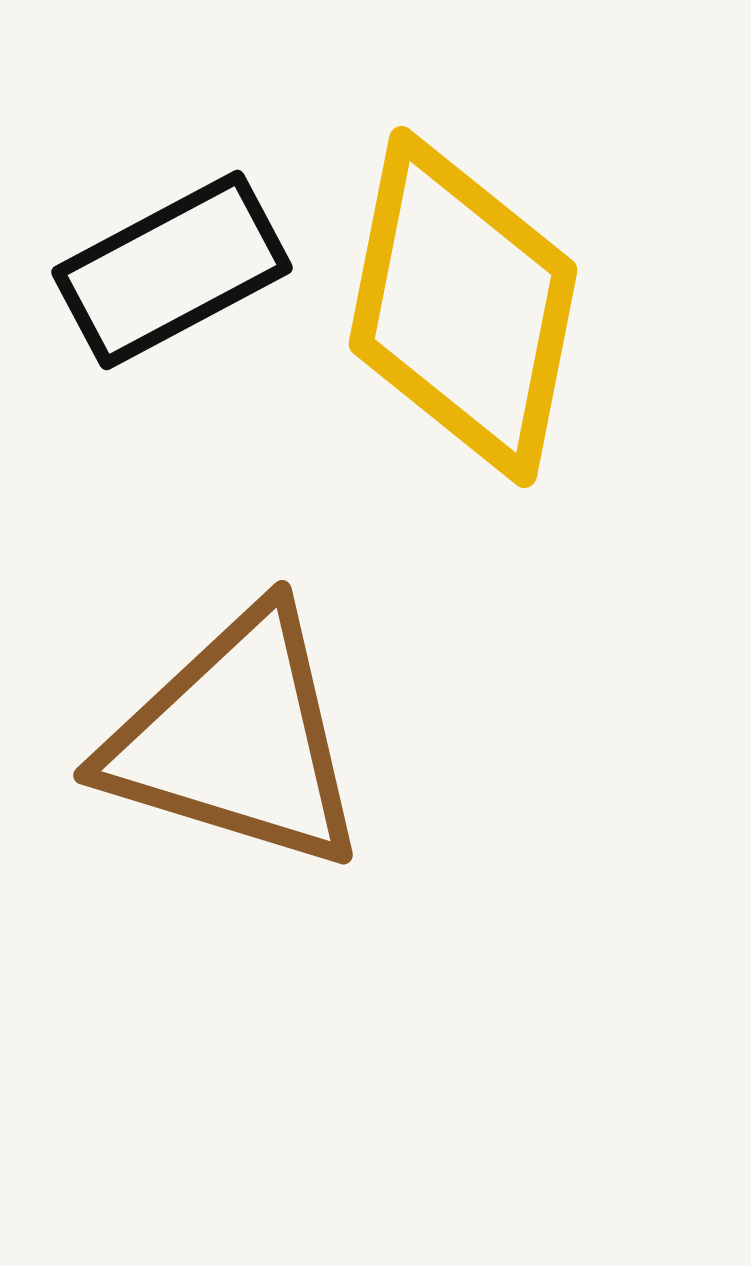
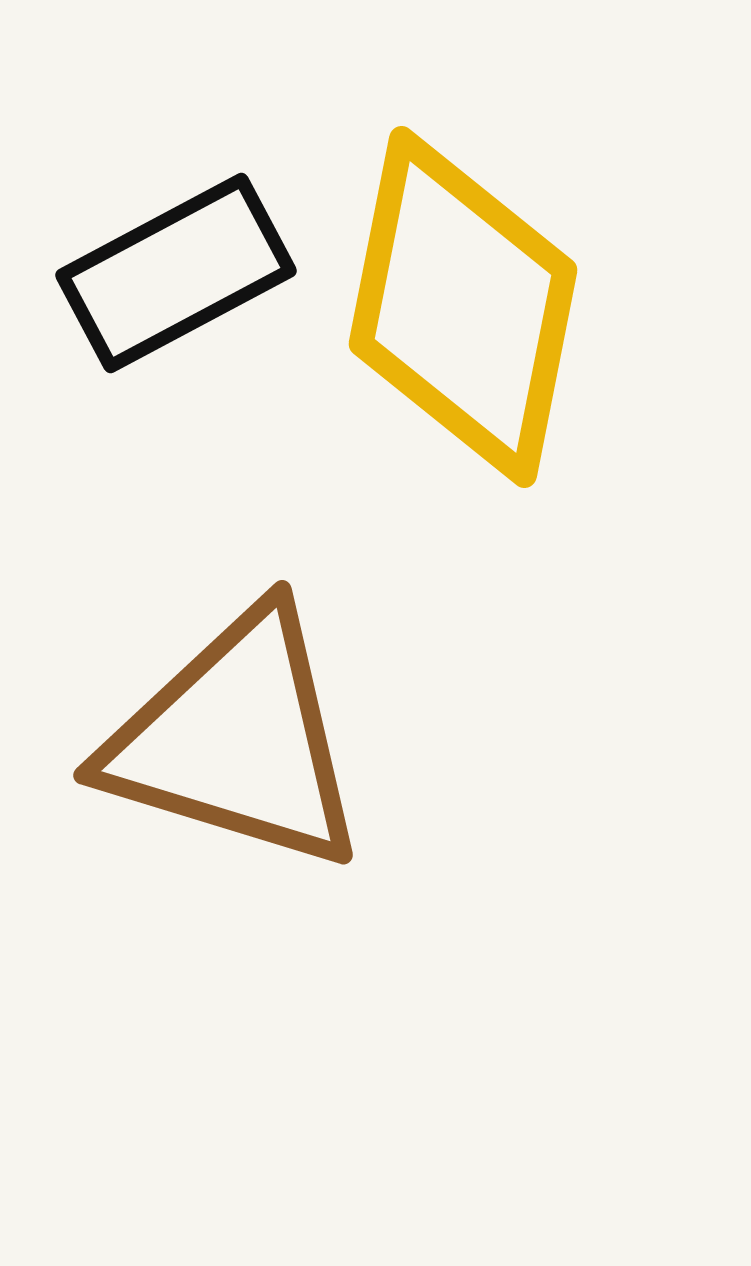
black rectangle: moved 4 px right, 3 px down
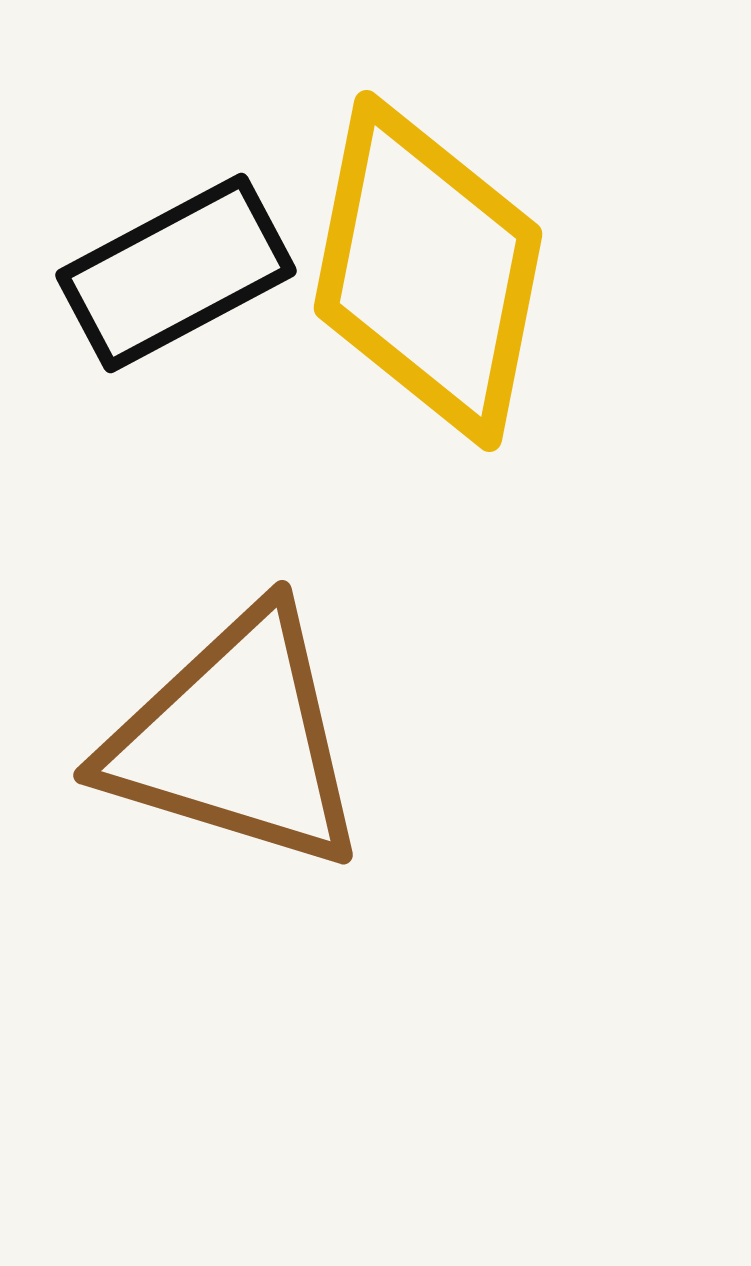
yellow diamond: moved 35 px left, 36 px up
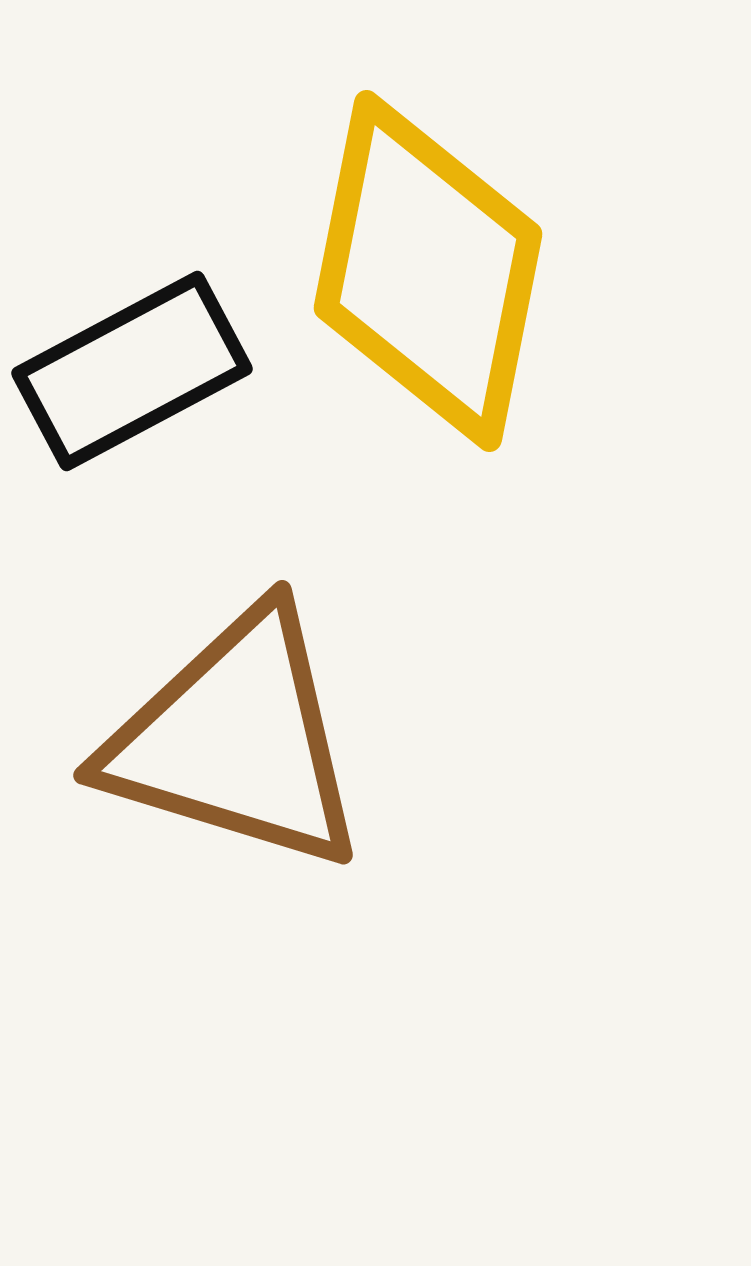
black rectangle: moved 44 px left, 98 px down
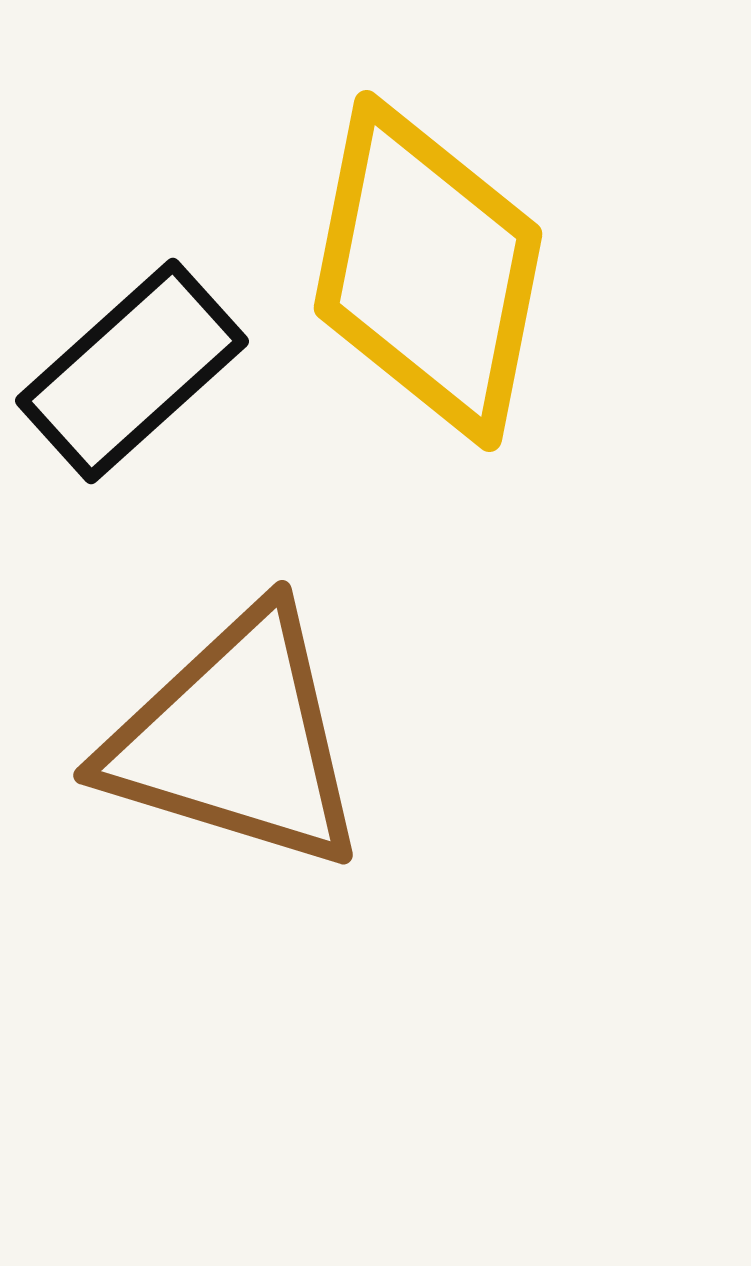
black rectangle: rotated 14 degrees counterclockwise
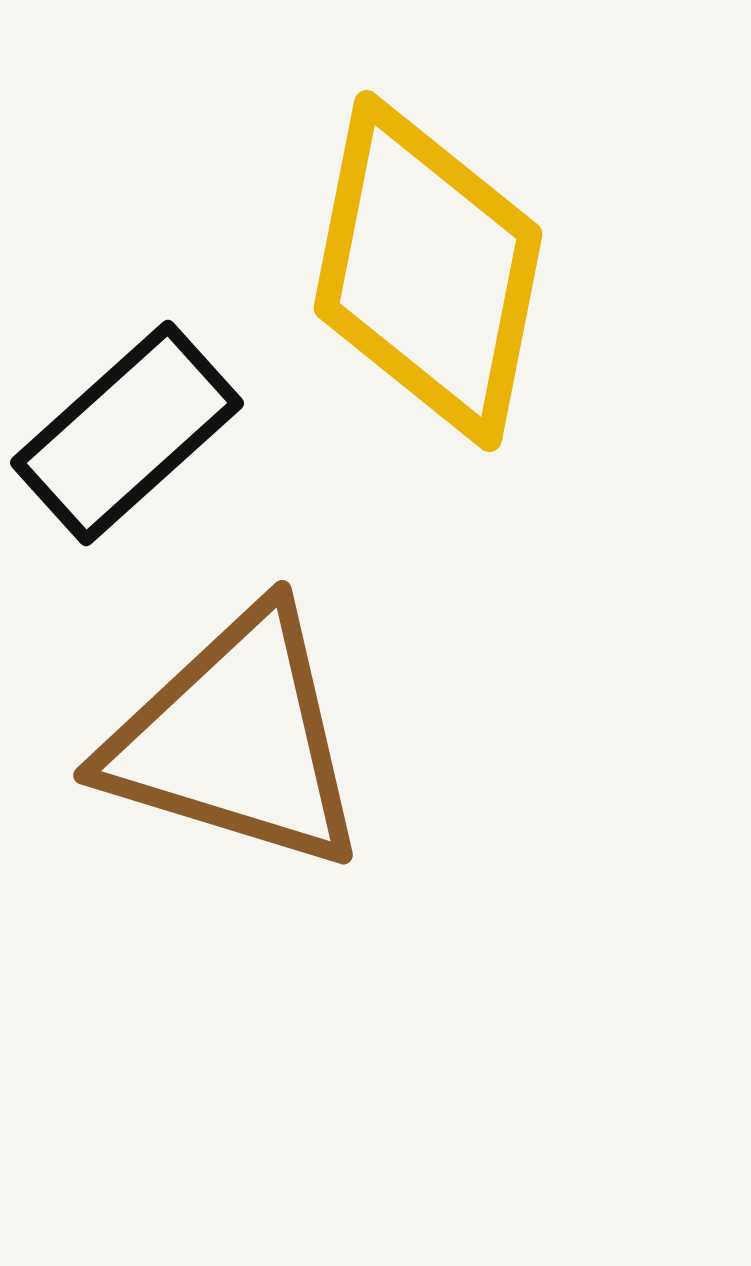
black rectangle: moved 5 px left, 62 px down
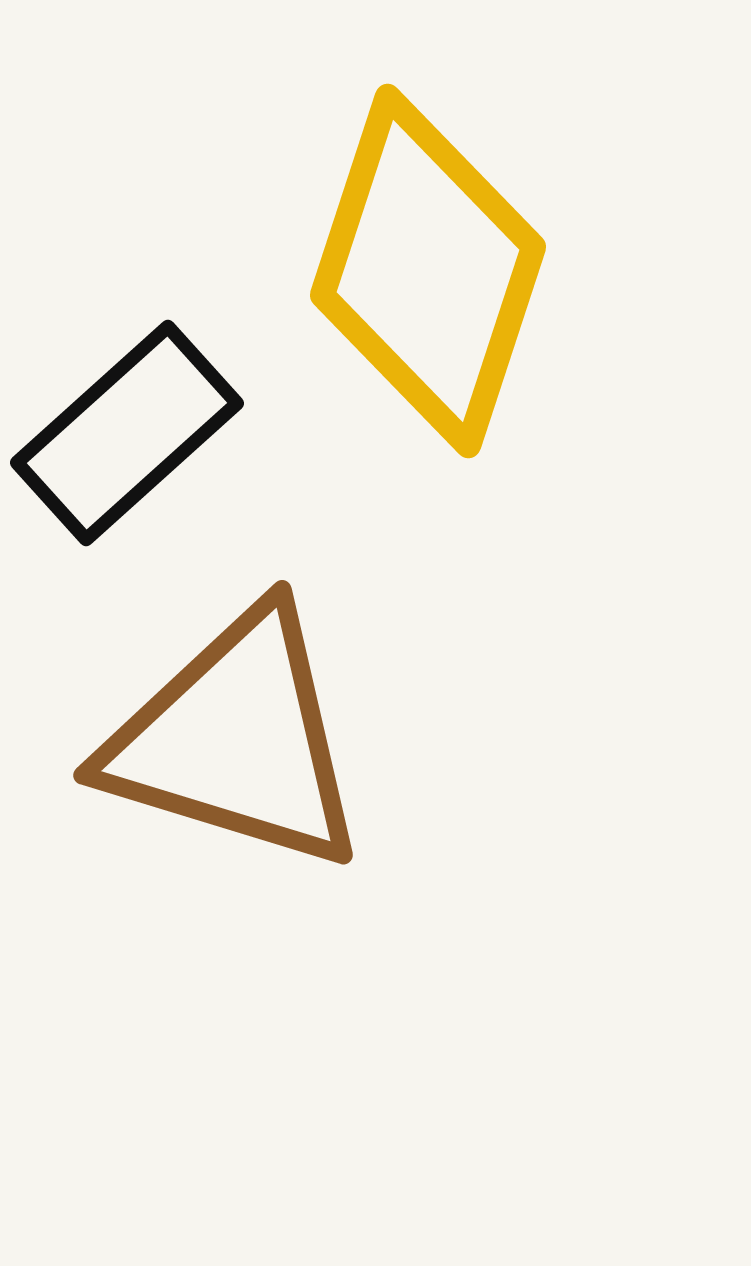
yellow diamond: rotated 7 degrees clockwise
